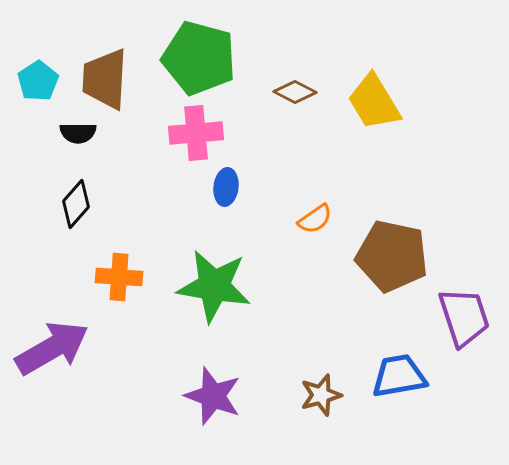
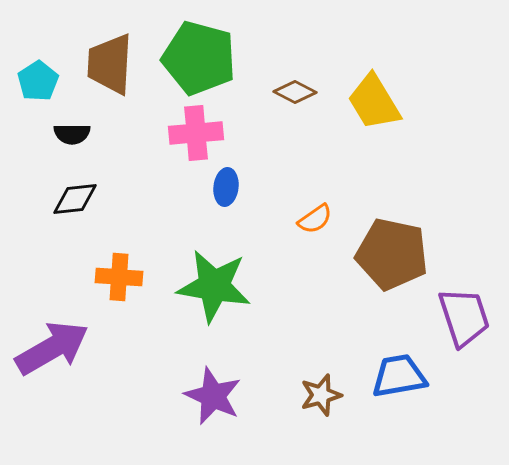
brown trapezoid: moved 5 px right, 15 px up
black semicircle: moved 6 px left, 1 px down
black diamond: moved 1 px left, 5 px up; rotated 42 degrees clockwise
brown pentagon: moved 2 px up
purple star: rotated 4 degrees clockwise
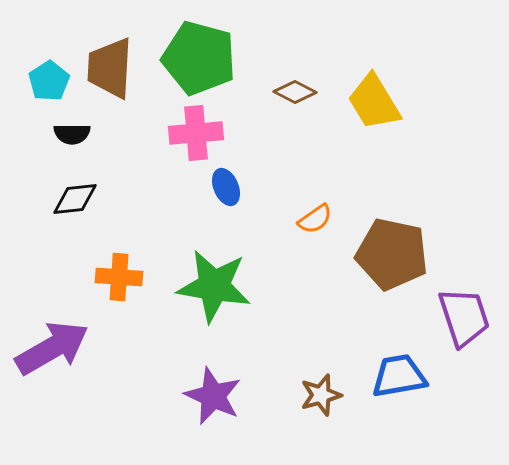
brown trapezoid: moved 4 px down
cyan pentagon: moved 11 px right
blue ellipse: rotated 30 degrees counterclockwise
